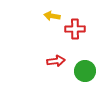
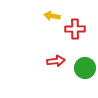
green circle: moved 3 px up
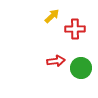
yellow arrow: rotated 126 degrees clockwise
green circle: moved 4 px left
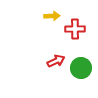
yellow arrow: rotated 42 degrees clockwise
red arrow: rotated 18 degrees counterclockwise
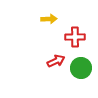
yellow arrow: moved 3 px left, 3 px down
red cross: moved 8 px down
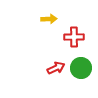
red cross: moved 1 px left
red arrow: moved 7 px down
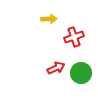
red cross: rotated 18 degrees counterclockwise
green circle: moved 5 px down
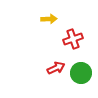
red cross: moved 1 px left, 2 px down
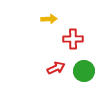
red cross: rotated 18 degrees clockwise
green circle: moved 3 px right, 2 px up
